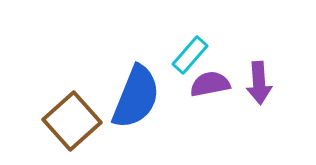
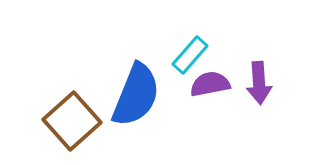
blue semicircle: moved 2 px up
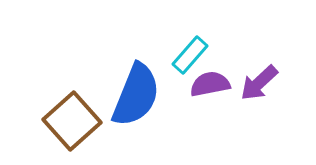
purple arrow: rotated 51 degrees clockwise
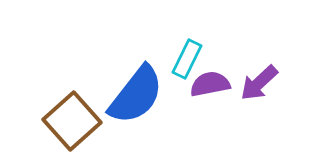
cyan rectangle: moved 3 px left, 4 px down; rotated 15 degrees counterclockwise
blue semicircle: rotated 16 degrees clockwise
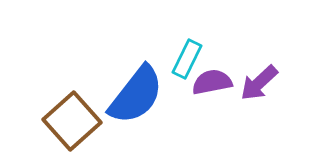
purple semicircle: moved 2 px right, 2 px up
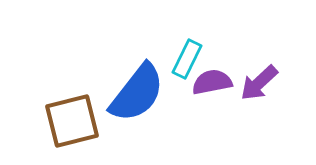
blue semicircle: moved 1 px right, 2 px up
brown square: rotated 28 degrees clockwise
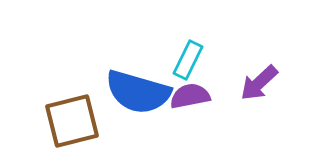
cyan rectangle: moved 1 px right, 1 px down
purple semicircle: moved 22 px left, 14 px down
blue semicircle: moved 1 px right, 1 px up; rotated 68 degrees clockwise
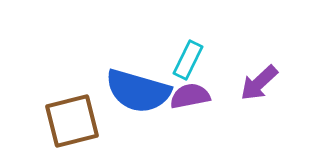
blue semicircle: moved 1 px up
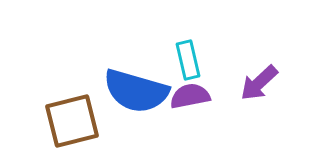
cyan rectangle: rotated 39 degrees counterclockwise
blue semicircle: moved 2 px left
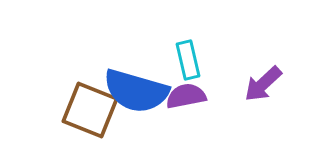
purple arrow: moved 4 px right, 1 px down
purple semicircle: moved 4 px left
brown square: moved 18 px right, 11 px up; rotated 36 degrees clockwise
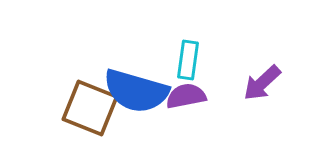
cyan rectangle: rotated 21 degrees clockwise
purple arrow: moved 1 px left, 1 px up
brown square: moved 2 px up
